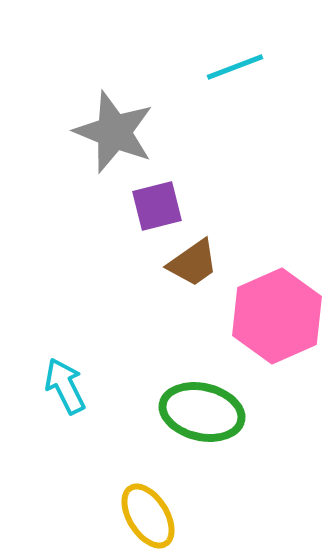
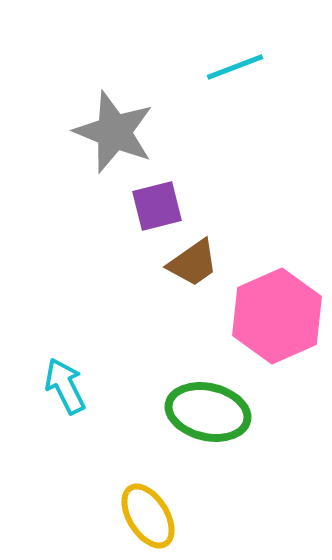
green ellipse: moved 6 px right
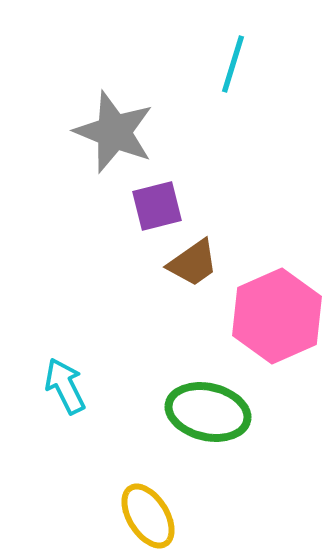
cyan line: moved 2 px left, 3 px up; rotated 52 degrees counterclockwise
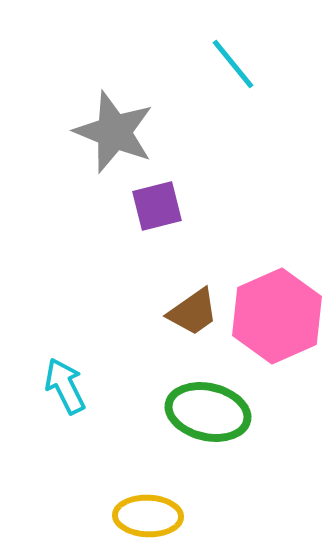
cyan line: rotated 56 degrees counterclockwise
brown trapezoid: moved 49 px down
yellow ellipse: rotated 56 degrees counterclockwise
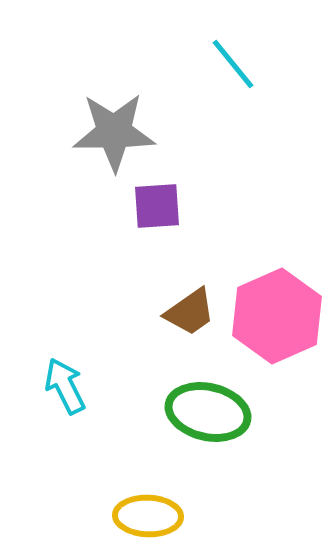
gray star: rotated 22 degrees counterclockwise
purple square: rotated 10 degrees clockwise
brown trapezoid: moved 3 px left
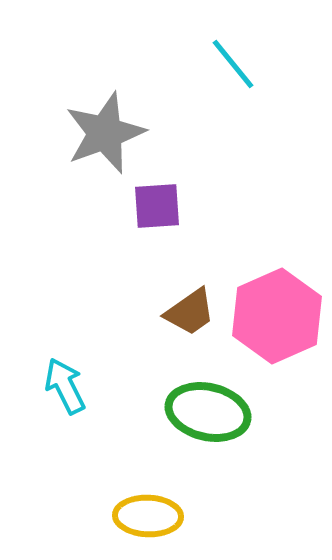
gray star: moved 9 px left, 1 px down; rotated 20 degrees counterclockwise
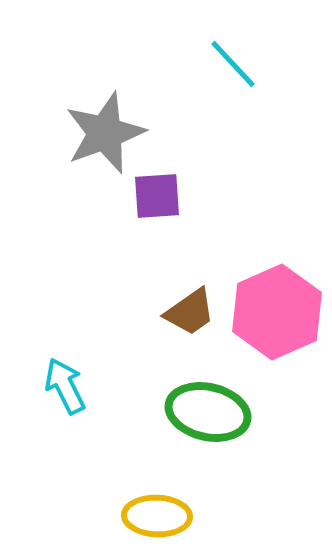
cyan line: rotated 4 degrees counterclockwise
purple square: moved 10 px up
pink hexagon: moved 4 px up
yellow ellipse: moved 9 px right
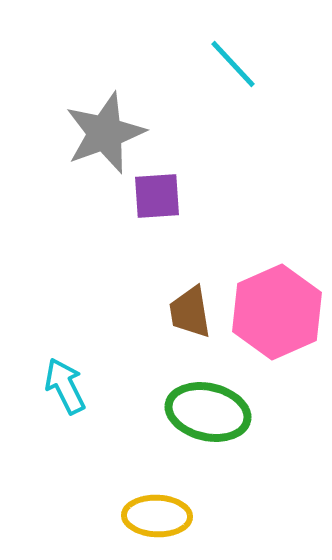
brown trapezoid: rotated 116 degrees clockwise
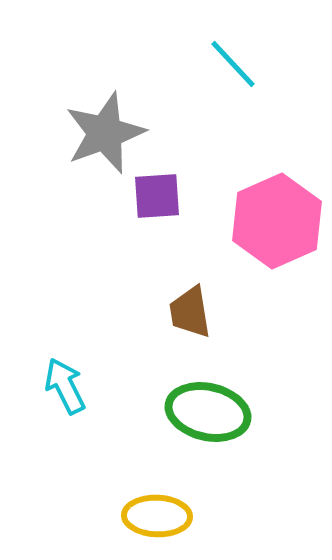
pink hexagon: moved 91 px up
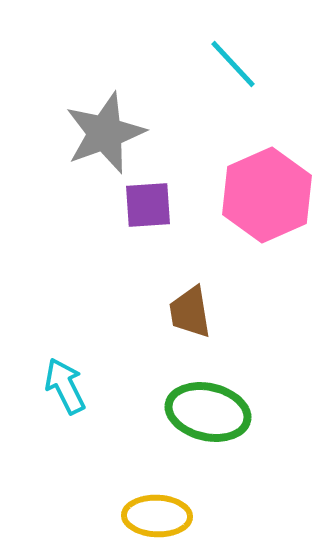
purple square: moved 9 px left, 9 px down
pink hexagon: moved 10 px left, 26 px up
